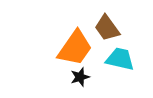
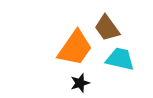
black star: moved 6 px down
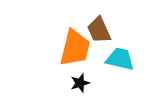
brown trapezoid: moved 8 px left, 2 px down; rotated 12 degrees clockwise
orange trapezoid: rotated 21 degrees counterclockwise
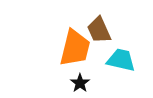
cyan trapezoid: moved 1 px right, 1 px down
black star: rotated 18 degrees counterclockwise
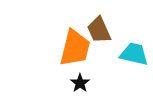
cyan trapezoid: moved 13 px right, 6 px up
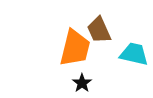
black star: moved 2 px right
